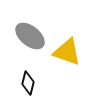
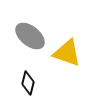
yellow triangle: moved 1 px down
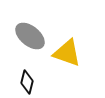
black diamond: moved 1 px left, 1 px up
